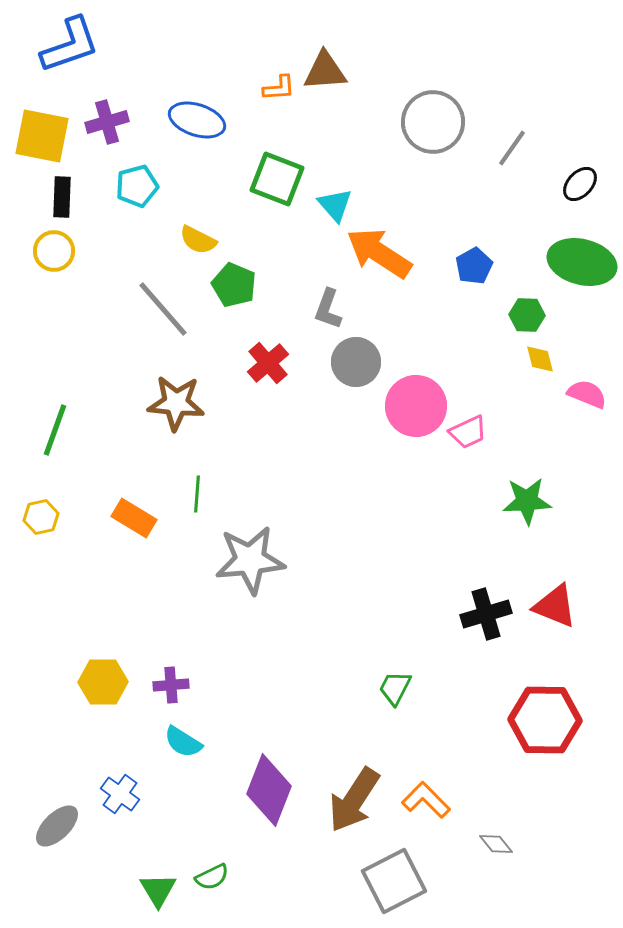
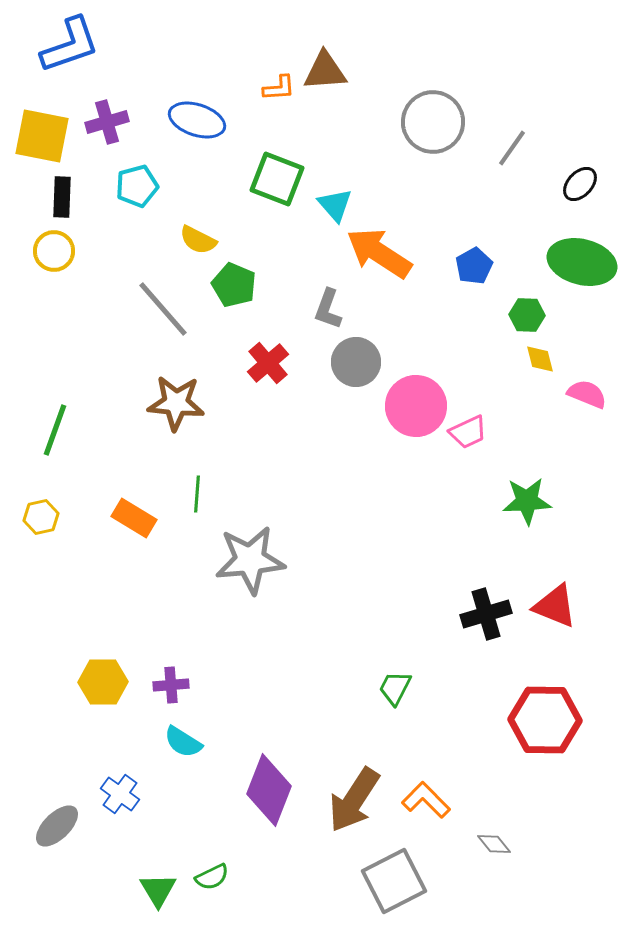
gray diamond at (496, 844): moved 2 px left
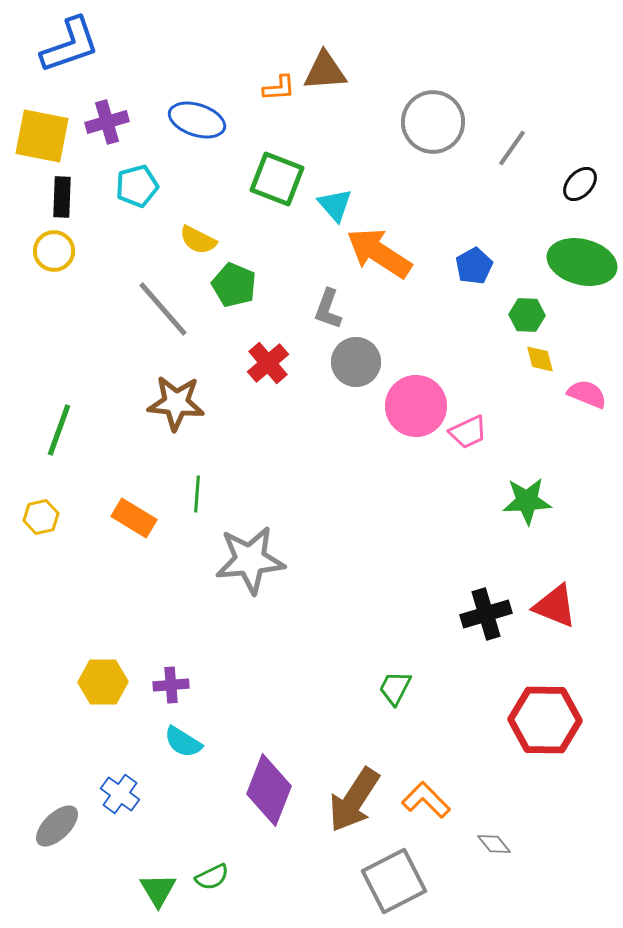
green line at (55, 430): moved 4 px right
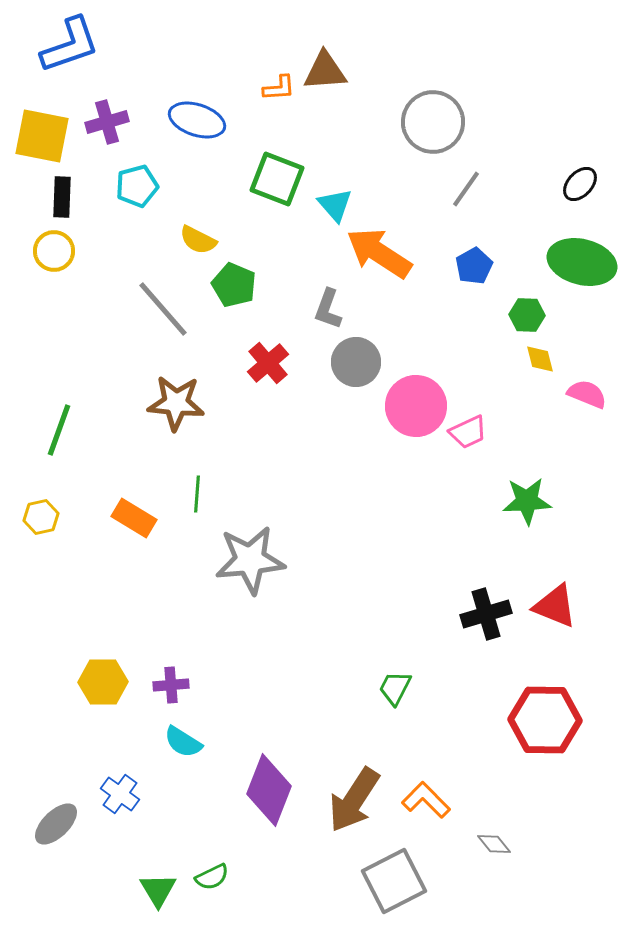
gray line at (512, 148): moved 46 px left, 41 px down
gray ellipse at (57, 826): moved 1 px left, 2 px up
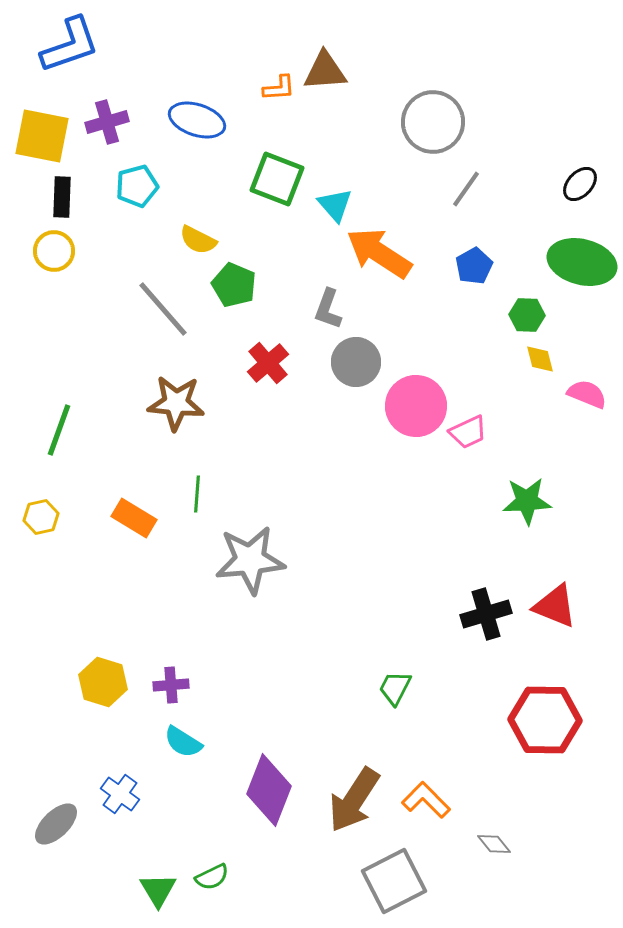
yellow hexagon at (103, 682): rotated 18 degrees clockwise
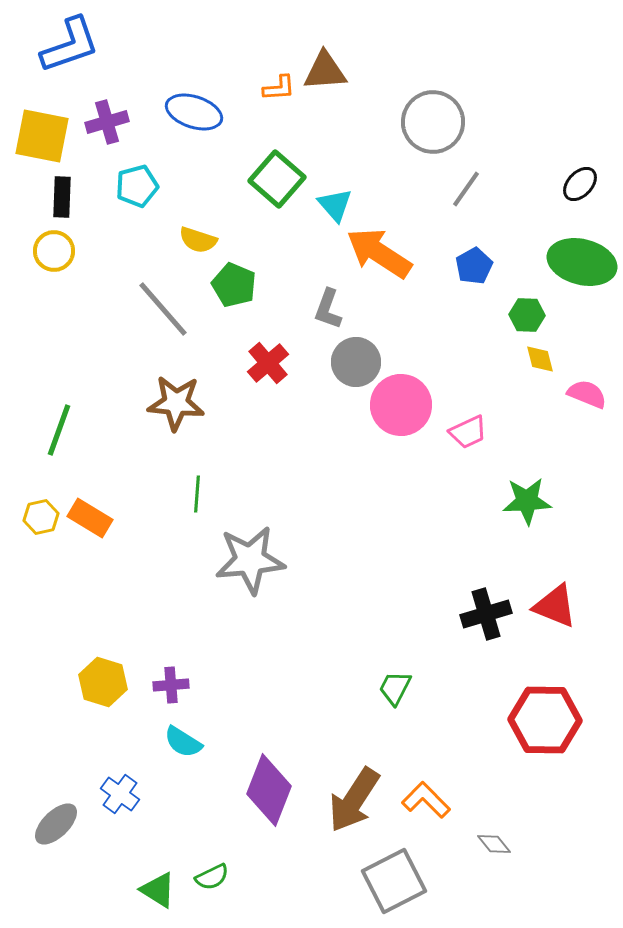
blue ellipse at (197, 120): moved 3 px left, 8 px up
green square at (277, 179): rotated 20 degrees clockwise
yellow semicircle at (198, 240): rotated 9 degrees counterclockwise
pink circle at (416, 406): moved 15 px left, 1 px up
orange rectangle at (134, 518): moved 44 px left
green triangle at (158, 890): rotated 27 degrees counterclockwise
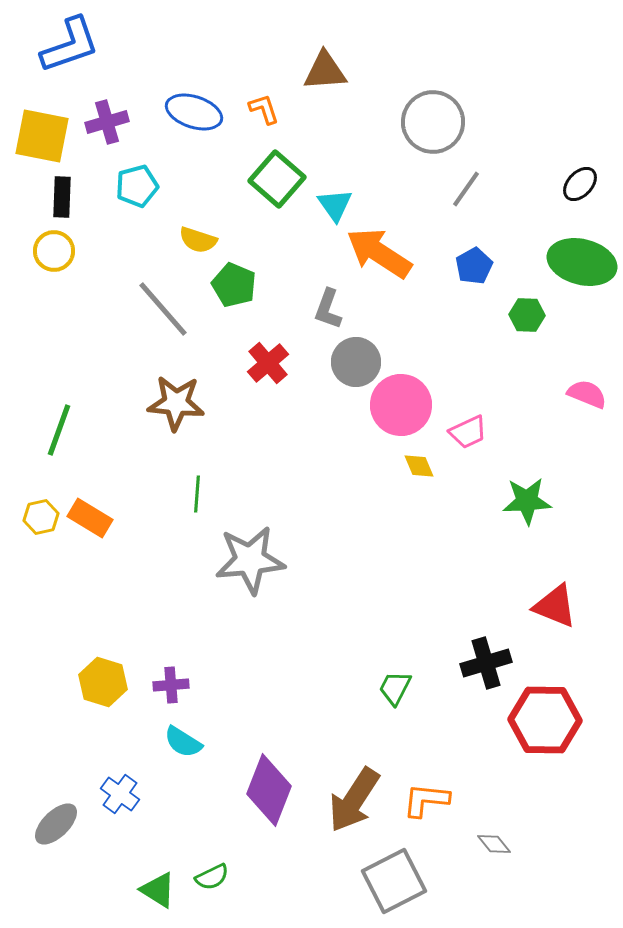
orange L-shape at (279, 88): moved 15 px left, 21 px down; rotated 104 degrees counterclockwise
cyan triangle at (335, 205): rotated 6 degrees clockwise
yellow diamond at (540, 359): moved 121 px left, 107 px down; rotated 8 degrees counterclockwise
black cross at (486, 614): moved 49 px down
orange L-shape at (426, 800): rotated 39 degrees counterclockwise
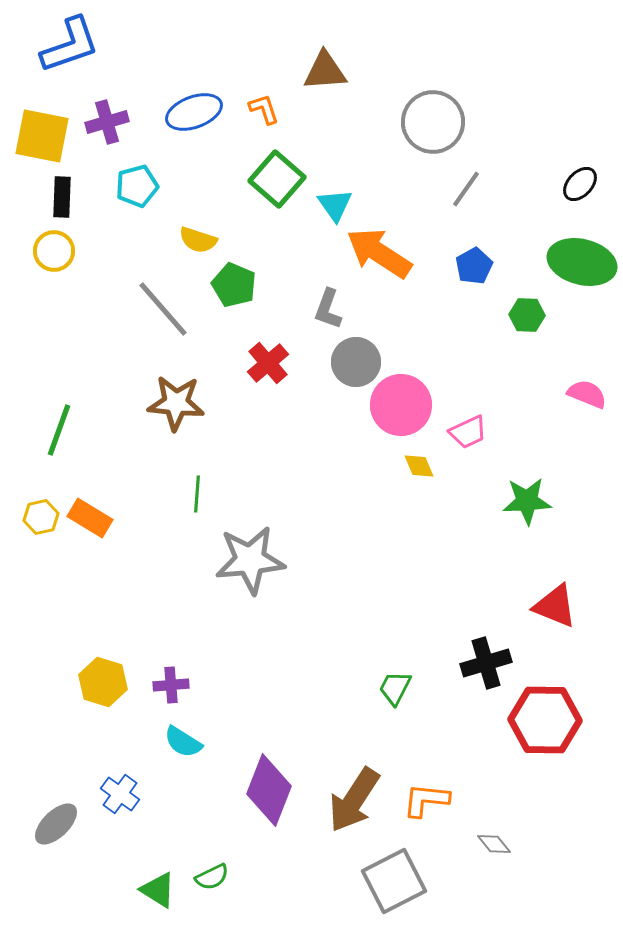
blue ellipse at (194, 112): rotated 38 degrees counterclockwise
